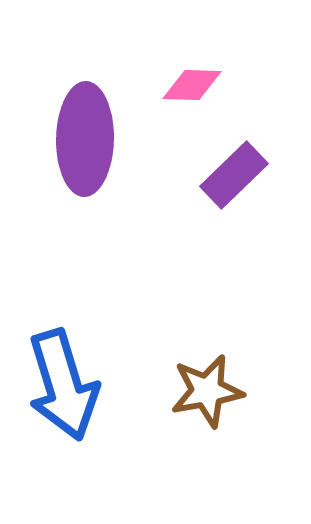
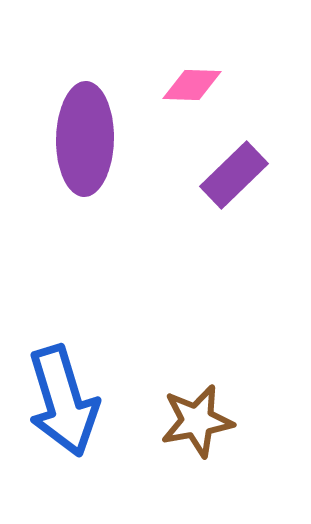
blue arrow: moved 16 px down
brown star: moved 10 px left, 30 px down
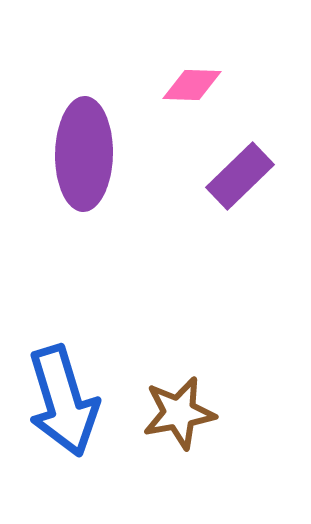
purple ellipse: moved 1 px left, 15 px down
purple rectangle: moved 6 px right, 1 px down
brown star: moved 18 px left, 8 px up
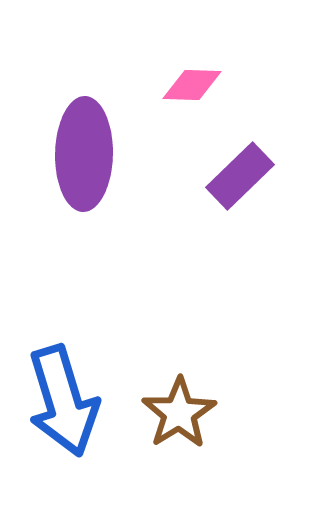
brown star: rotated 22 degrees counterclockwise
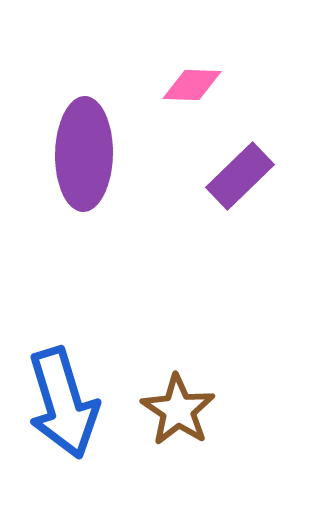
blue arrow: moved 2 px down
brown star: moved 1 px left, 3 px up; rotated 6 degrees counterclockwise
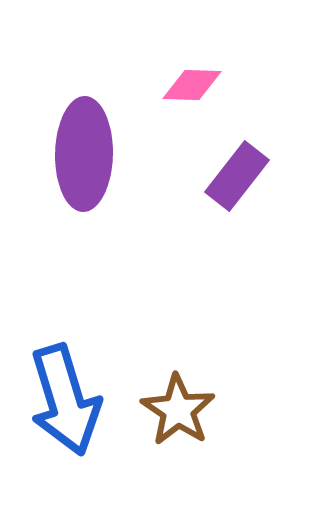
purple rectangle: moved 3 px left; rotated 8 degrees counterclockwise
blue arrow: moved 2 px right, 3 px up
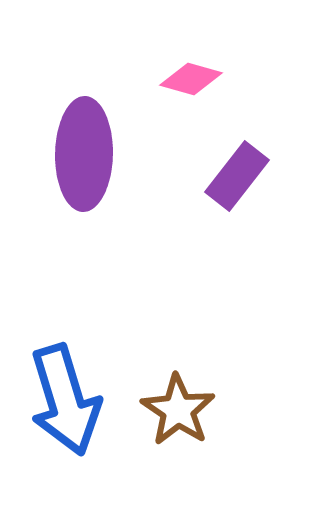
pink diamond: moved 1 px left, 6 px up; rotated 14 degrees clockwise
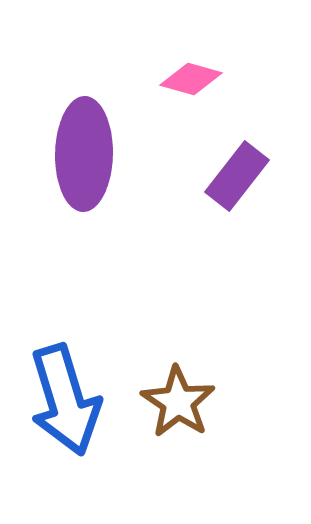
brown star: moved 8 px up
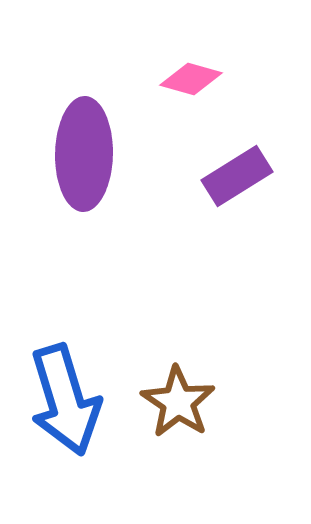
purple rectangle: rotated 20 degrees clockwise
